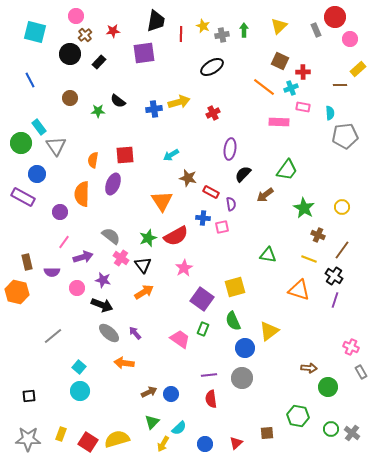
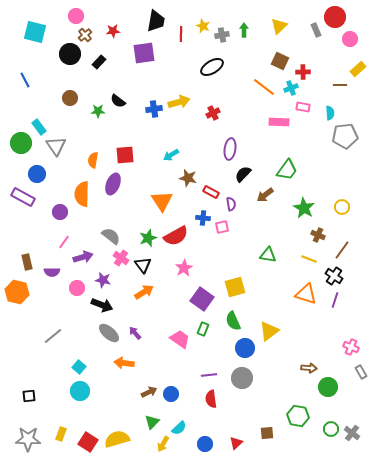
blue line at (30, 80): moved 5 px left
orange triangle at (299, 290): moved 7 px right, 4 px down
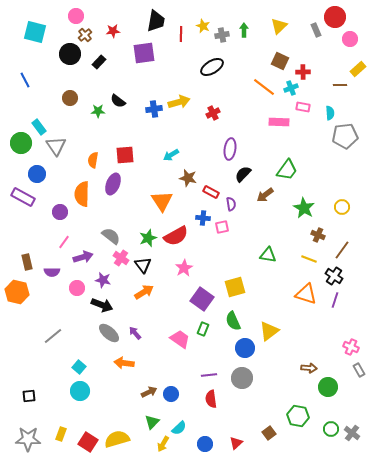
gray rectangle at (361, 372): moved 2 px left, 2 px up
brown square at (267, 433): moved 2 px right; rotated 32 degrees counterclockwise
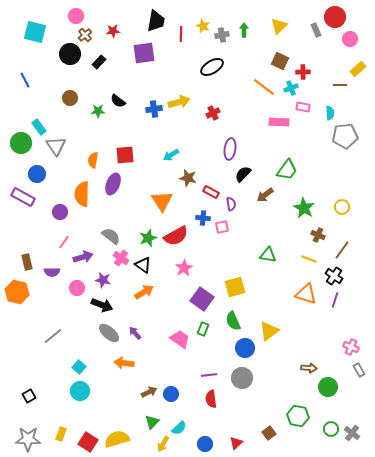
black triangle at (143, 265): rotated 18 degrees counterclockwise
black square at (29, 396): rotated 24 degrees counterclockwise
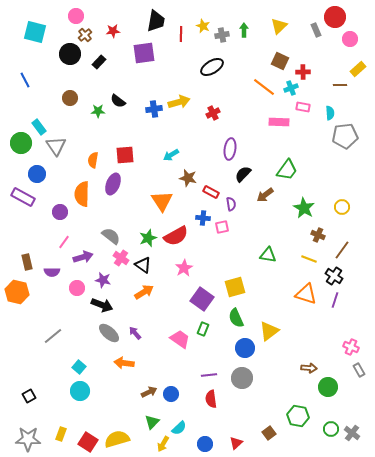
green semicircle at (233, 321): moved 3 px right, 3 px up
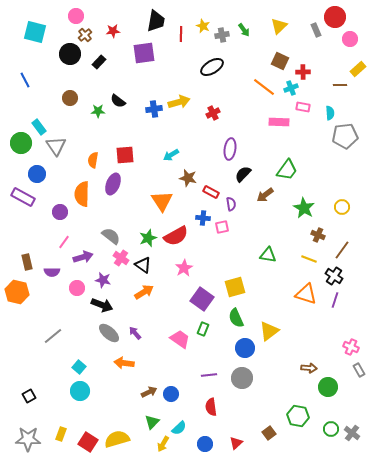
green arrow at (244, 30): rotated 144 degrees clockwise
red semicircle at (211, 399): moved 8 px down
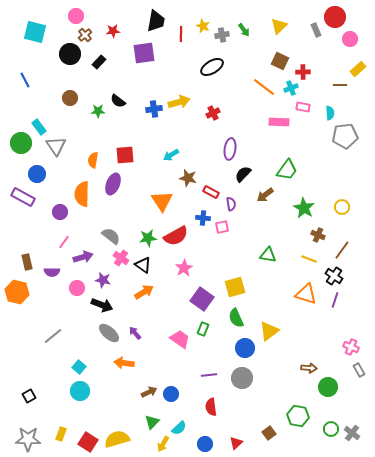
green star at (148, 238): rotated 12 degrees clockwise
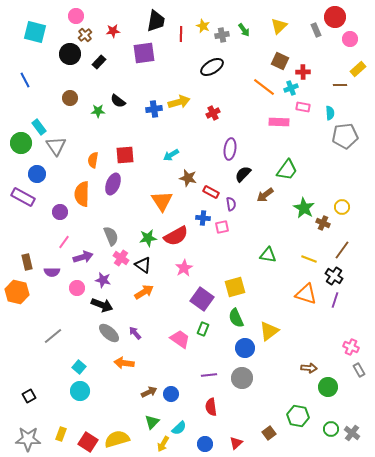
brown cross at (318, 235): moved 5 px right, 12 px up
gray semicircle at (111, 236): rotated 30 degrees clockwise
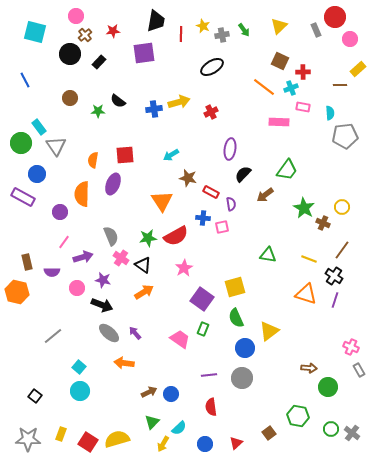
red cross at (213, 113): moved 2 px left, 1 px up
black square at (29, 396): moved 6 px right; rotated 24 degrees counterclockwise
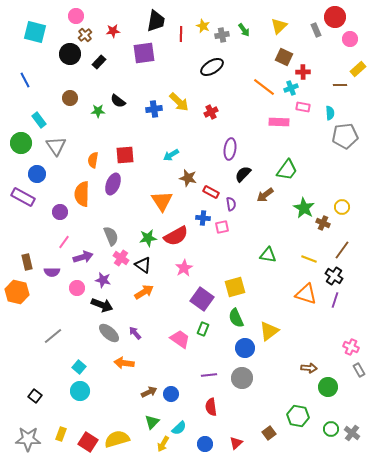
brown square at (280, 61): moved 4 px right, 4 px up
yellow arrow at (179, 102): rotated 60 degrees clockwise
cyan rectangle at (39, 127): moved 7 px up
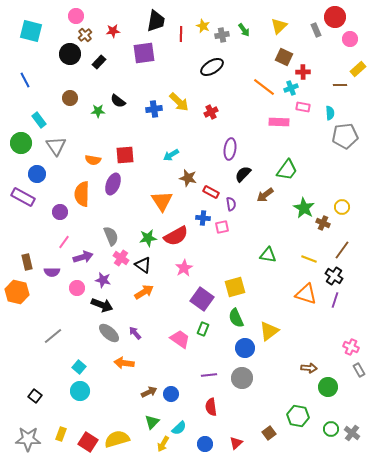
cyan square at (35, 32): moved 4 px left, 1 px up
orange semicircle at (93, 160): rotated 91 degrees counterclockwise
